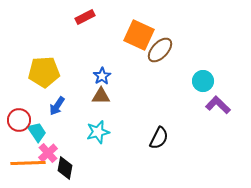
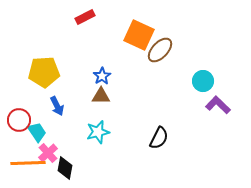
blue arrow: rotated 60 degrees counterclockwise
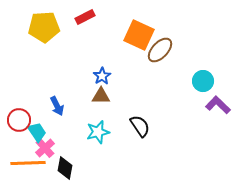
yellow pentagon: moved 45 px up
black semicircle: moved 19 px left, 12 px up; rotated 60 degrees counterclockwise
pink cross: moved 3 px left, 5 px up
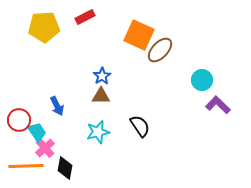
cyan circle: moved 1 px left, 1 px up
orange line: moved 2 px left, 3 px down
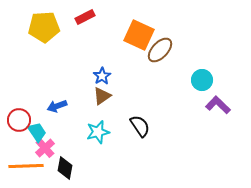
brown triangle: moved 1 px right; rotated 36 degrees counterclockwise
blue arrow: rotated 96 degrees clockwise
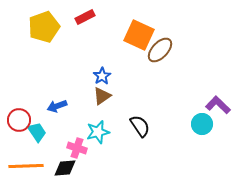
yellow pentagon: rotated 16 degrees counterclockwise
cyan circle: moved 44 px down
pink cross: moved 32 px right; rotated 30 degrees counterclockwise
black diamond: rotated 75 degrees clockwise
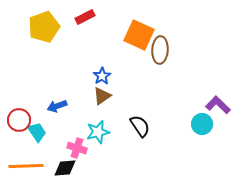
brown ellipse: rotated 40 degrees counterclockwise
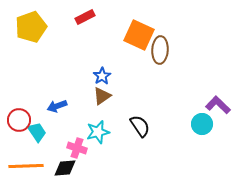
yellow pentagon: moved 13 px left
